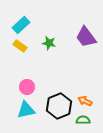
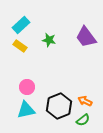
green star: moved 3 px up
green semicircle: rotated 144 degrees clockwise
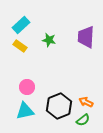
purple trapezoid: rotated 40 degrees clockwise
orange arrow: moved 1 px right, 1 px down
cyan triangle: moved 1 px left, 1 px down
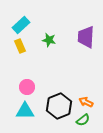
yellow rectangle: rotated 32 degrees clockwise
cyan triangle: rotated 12 degrees clockwise
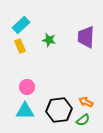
black hexagon: moved 4 px down; rotated 15 degrees clockwise
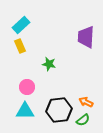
green star: moved 24 px down
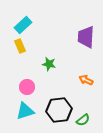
cyan rectangle: moved 2 px right
orange arrow: moved 22 px up
cyan triangle: rotated 18 degrees counterclockwise
